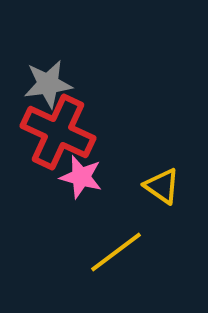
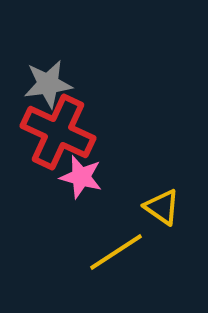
yellow triangle: moved 21 px down
yellow line: rotated 4 degrees clockwise
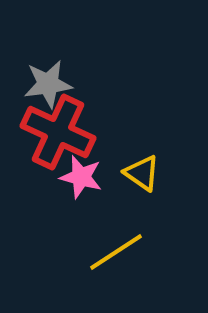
yellow triangle: moved 20 px left, 34 px up
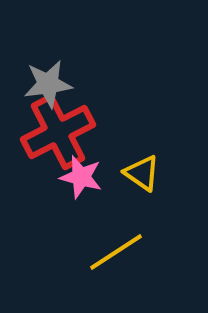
red cross: rotated 38 degrees clockwise
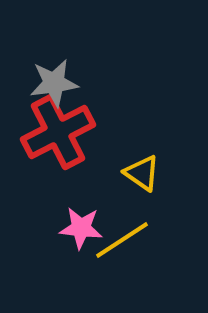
gray star: moved 6 px right, 1 px up
pink star: moved 51 px down; rotated 9 degrees counterclockwise
yellow line: moved 6 px right, 12 px up
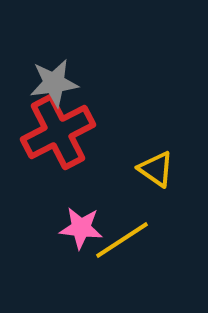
yellow triangle: moved 14 px right, 4 px up
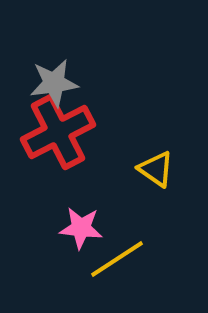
yellow line: moved 5 px left, 19 px down
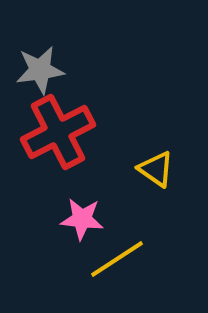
gray star: moved 14 px left, 13 px up
pink star: moved 1 px right, 9 px up
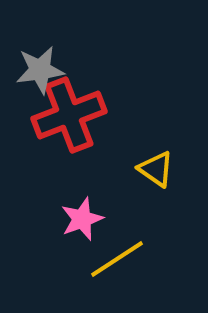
red cross: moved 11 px right, 17 px up; rotated 6 degrees clockwise
pink star: rotated 27 degrees counterclockwise
